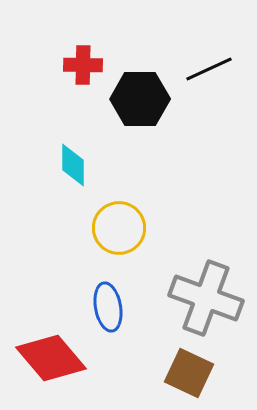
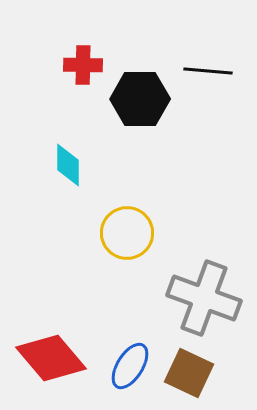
black line: moved 1 px left, 2 px down; rotated 30 degrees clockwise
cyan diamond: moved 5 px left
yellow circle: moved 8 px right, 5 px down
gray cross: moved 2 px left
blue ellipse: moved 22 px right, 59 px down; rotated 42 degrees clockwise
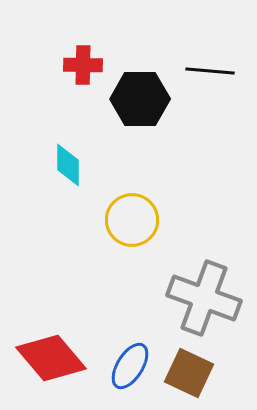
black line: moved 2 px right
yellow circle: moved 5 px right, 13 px up
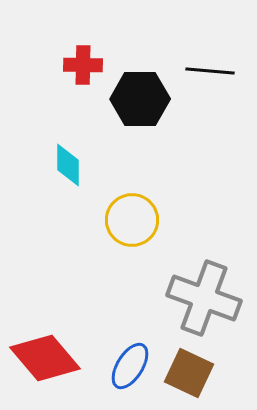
red diamond: moved 6 px left
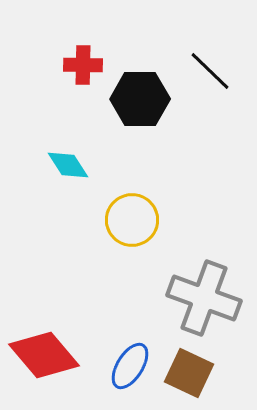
black line: rotated 39 degrees clockwise
cyan diamond: rotated 33 degrees counterclockwise
red diamond: moved 1 px left, 3 px up
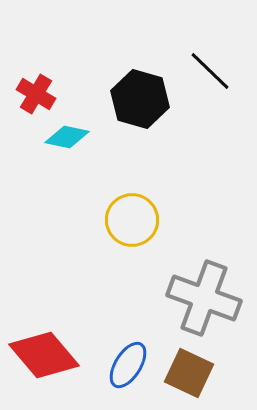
red cross: moved 47 px left, 29 px down; rotated 30 degrees clockwise
black hexagon: rotated 16 degrees clockwise
cyan diamond: moved 1 px left, 28 px up; rotated 45 degrees counterclockwise
blue ellipse: moved 2 px left, 1 px up
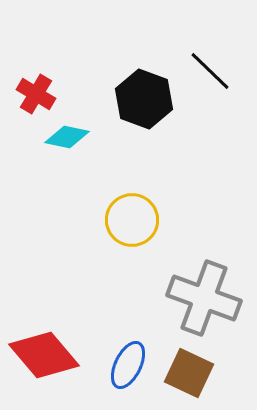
black hexagon: moved 4 px right; rotated 4 degrees clockwise
blue ellipse: rotated 6 degrees counterclockwise
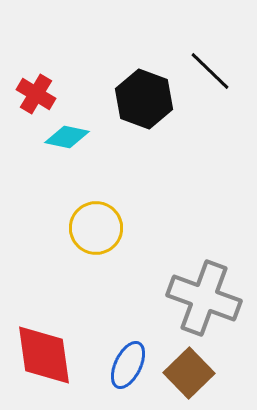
yellow circle: moved 36 px left, 8 px down
red diamond: rotated 32 degrees clockwise
brown square: rotated 21 degrees clockwise
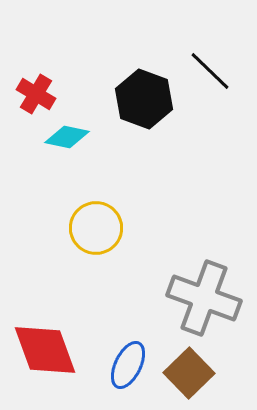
red diamond: moved 1 px right, 5 px up; rotated 12 degrees counterclockwise
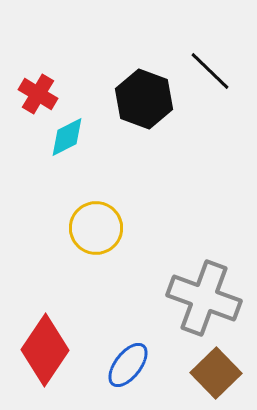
red cross: moved 2 px right
cyan diamond: rotated 39 degrees counterclockwise
red diamond: rotated 54 degrees clockwise
blue ellipse: rotated 12 degrees clockwise
brown square: moved 27 px right
